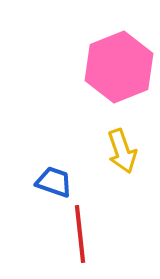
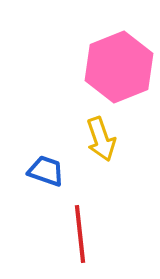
yellow arrow: moved 21 px left, 12 px up
blue trapezoid: moved 8 px left, 11 px up
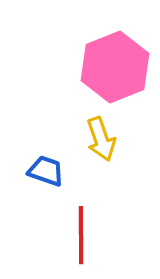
pink hexagon: moved 4 px left
red line: moved 1 px right, 1 px down; rotated 6 degrees clockwise
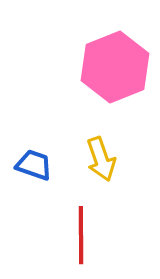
yellow arrow: moved 20 px down
blue trapezoid: moved 12 px left, 6 px up
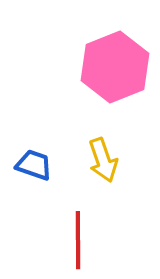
yellow arrow: moved 2 px right, 1 px down
red line: moved 3 px left, 5 px down
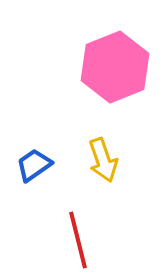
blue trapezoid: rotated 54 degrees counterclockwise
red line: rotated 14 degrees counterclockwise
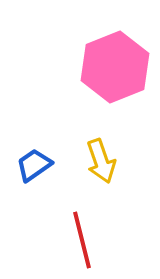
yellow arrow: moved 2 px left, 1 px down
red line: moved 4 px right
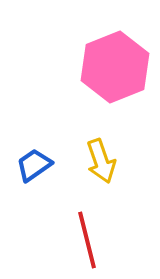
red line: moved 5 px right
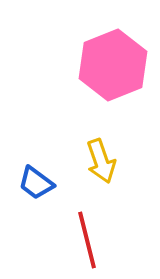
pink hexagon: moved 2 px left, 2 px up
blue trapezoid: moved 2 px right, 18 px down; rotated 108 degrees counterclockwise
